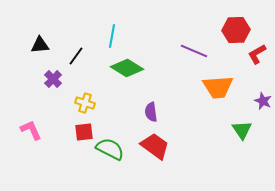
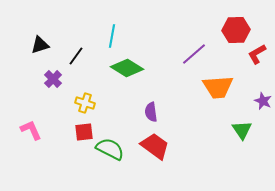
black triangle: rotated 12 degrees counterclockwise
purple line: moved 3 px down; rotated 64 degrees counterclockwise
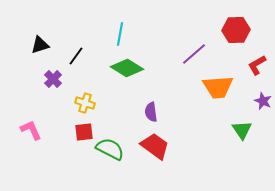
cyan line: moved 8 px right, 2 px up
red L-shape: moved 11 px down
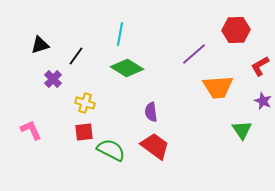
red L-shape: moved 3 px right, 1 px down
green semicircle: moved 1 px right, 1 px down
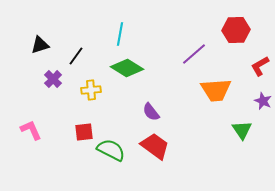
orange trapezoid: moved 2 px left, 3 px down
yellow cross: moved 6 px right, 13 px up; rotated 24 degrees counterclockwise
purple semicircle: rotated 30 degrees counterclockwise
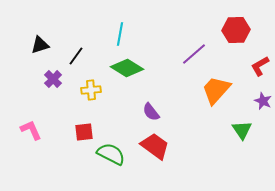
orange trapezoid: rotated 136 degrees clockwise
green semicircle: moved 4 px down
